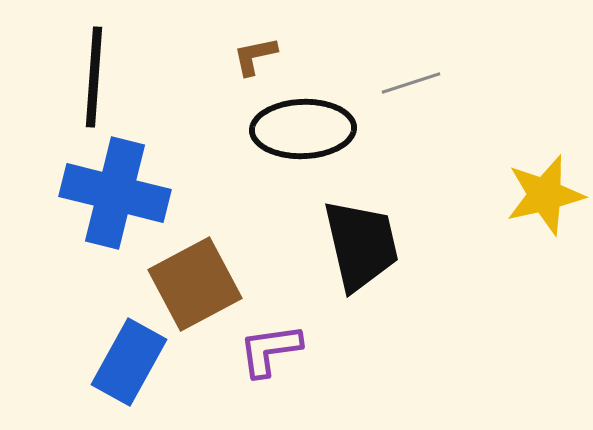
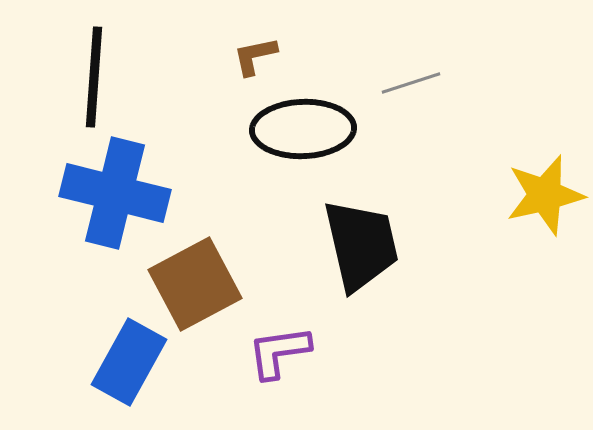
purple L-shape: moved 9 px right, 2 px down
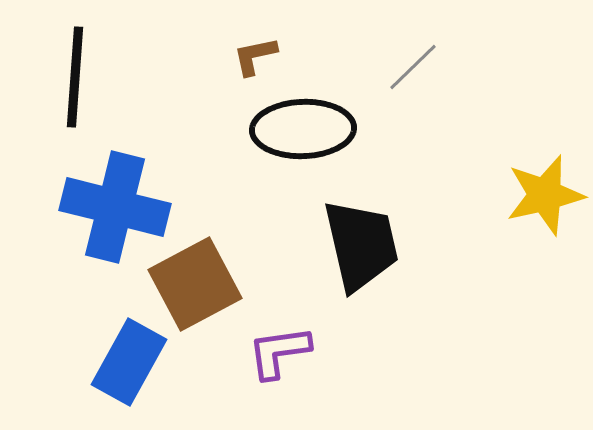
black line: moved 19 px left
gray line: moved 2 px right, 16 px up; rotated 26 degrees counterclockwise
blue cross: moved 14 px down
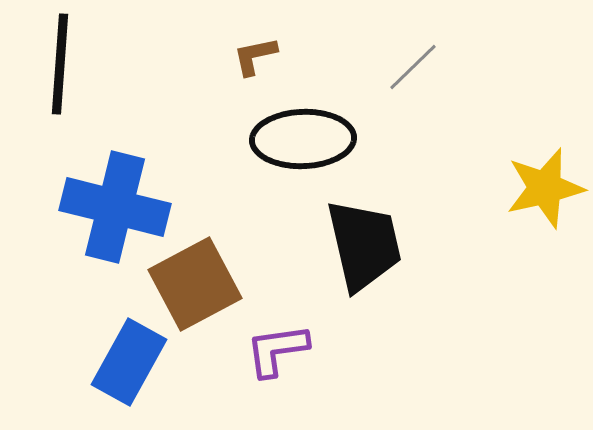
black line: moved 15 px left, 13 px up
black ellipse: moved 10 px down
yellow star: moved 7 px up
black trapezoid: moved 3 px right
purple L-shape: moved 2 px left, 2 px up
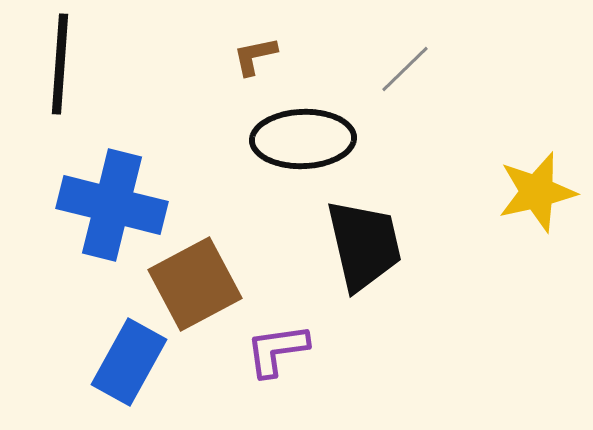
gray line: moved 8 px left, 2 px down
yellow star: moved 8 px left, 4 px down
blue cross: moved 3 px left, 2 px up
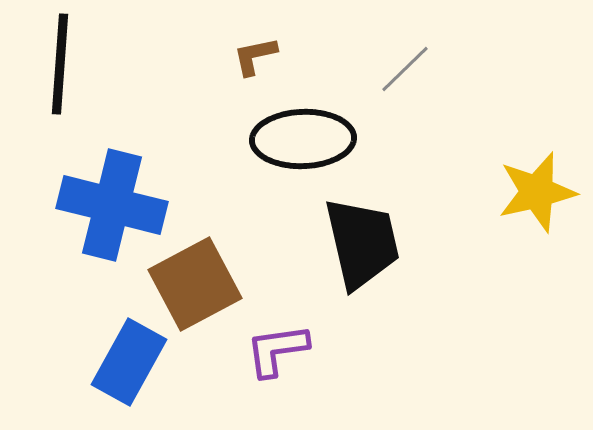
black trapezoid: moved 2 px left, 2 px up
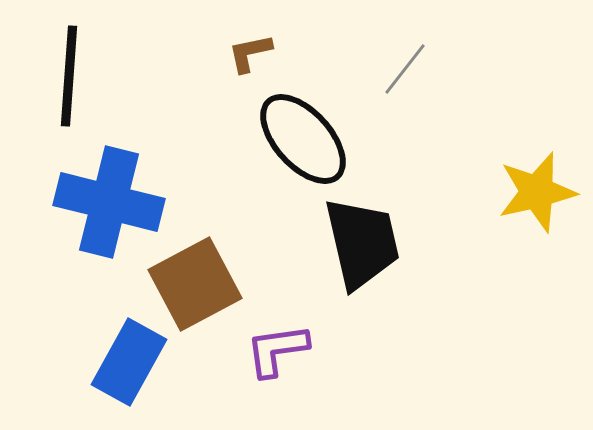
brown L-shape: moved 5 px left, 3 px up
black line: moved 9 px right, 12 px down
gray line: rotated 8 degrees counterclockwise
black ellipse: rotated 50 degrees clockwise
blue cross: moved 3 px left, 3 px up
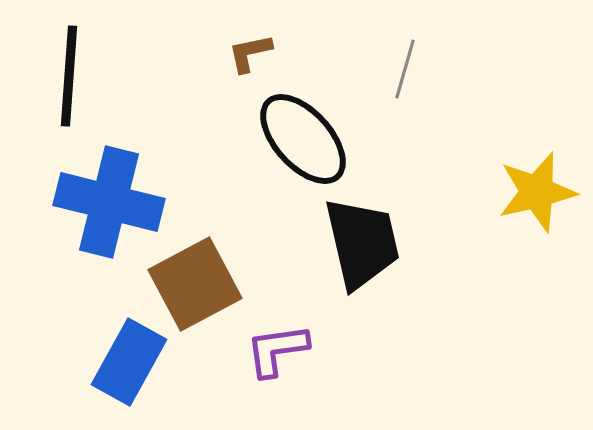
gray line: rotated 22 degrees counterclockwise
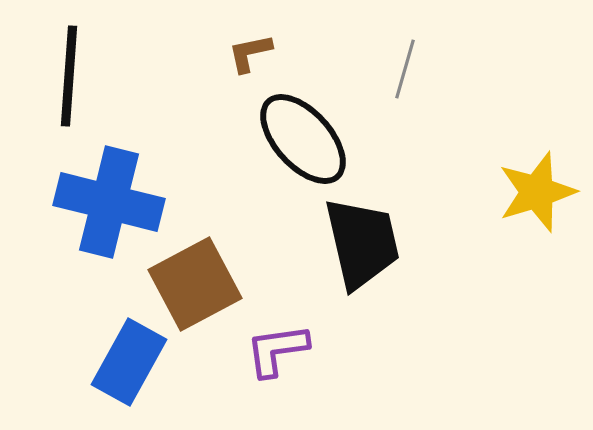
yellow star: rotated 4 degrees counterclockwise
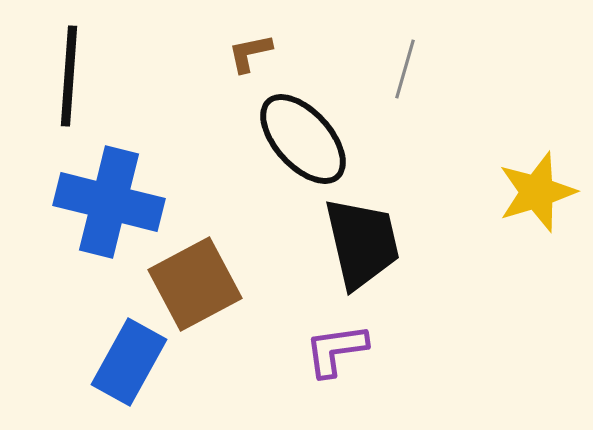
purple L-shape: moved 59 px right
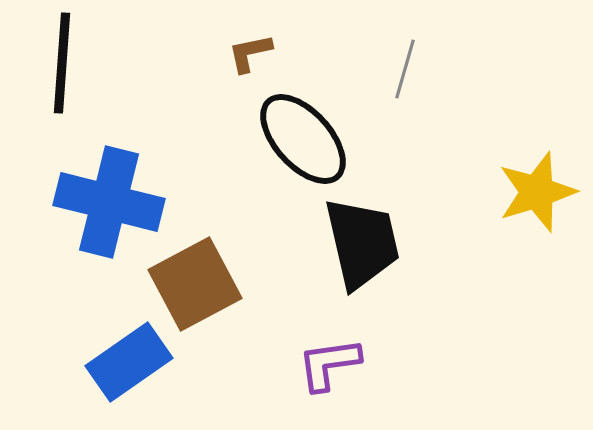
black line: moved 7 px left, 13 px up
purple L-shape: moved 7 px left, 14 px down
blue rectangle: rotated 26 degrees clockwise
